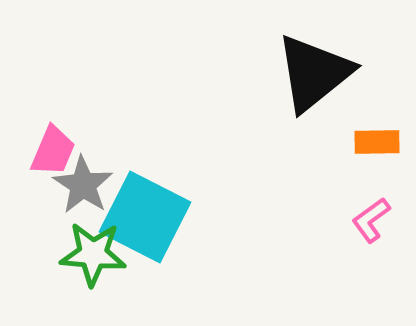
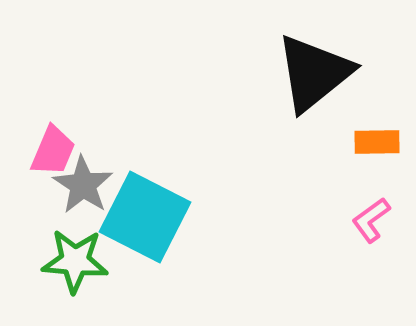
green star: moved 18 px left, 7 px down
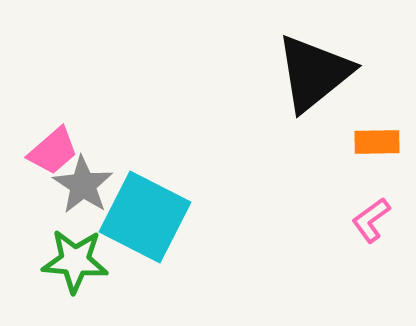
pink trapezoid: rotated 26 degrees clockwise
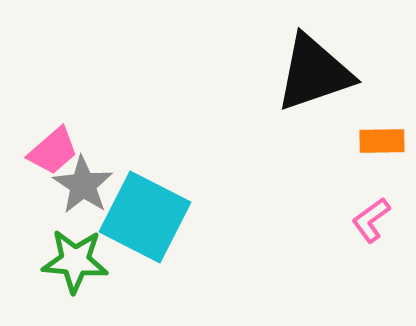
black triangle: rotated 20 degrees clockwise
orange rectangle: moved 5 px right, 1 px up
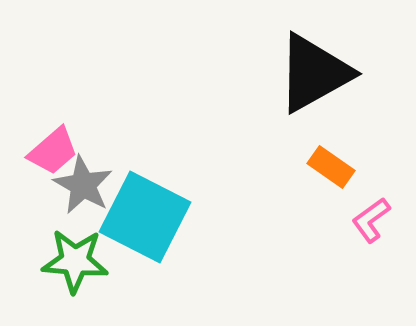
black triangle: rotated 10 degrees counterclockwise
orange rectangle: moved 51 px left, 26 px down; rotated 36 degrees clockwise
gray star: rotated 4 degrees counterclockwise
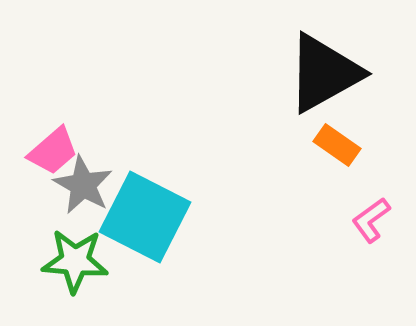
black triangle: moved 10 px right
orange rectangle: moved 6 px right, 22 px up
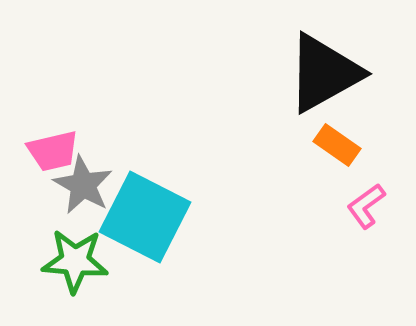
pink trapezoid: rotated 28 degrees clockwise
pink L-shape: moved 5 px left, 14 px up
